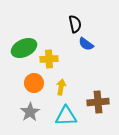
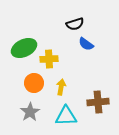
black semicircle: rotated 84 degrees clockwise
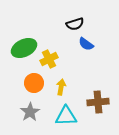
yellow cross: rotated 24 degrees counterclockwise
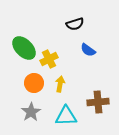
blue semicircle: moved 2 px right, 6 px down
green ellipse: rotated 70 degrees clockwise
yellow arrow: moved 1 px left, 3 px up
gray star: moved 1 px right
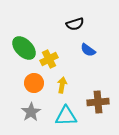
yellow arrow: moved 2 px right, 1 px down
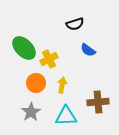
orange circle: moved 2 px right
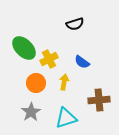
blue semicircle: moved 6 px left, 12 px down
yellow arrow: moved 2 px right, 3 px up
brown cross: moved 1 px right, 2 px up
cyan triangle: moved 2 px down; rotated 15 degrees counterclockwise
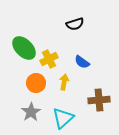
cyan triangle: moved 3 px left; rotated 25 degrees counterclockwise
